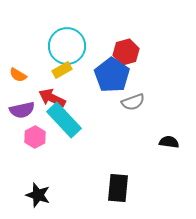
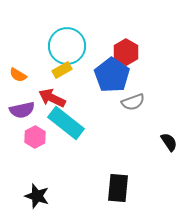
red hexagon: rotated 15 degrees counterclockwise
cyan rectangle: moved 2 px right, 3 px down; rotated 9 degrees counterclockwise
black semicircle: rotated 48 degrees clockwise
black star: moved 1 px left, 1 px down
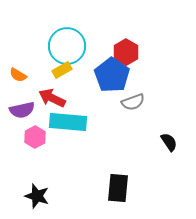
cyan rectangle: moved 2 px right, 1 px up; rotated 33 degrees counterclockwise
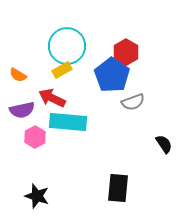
black semicircle: moved 5 px left, 2 px down
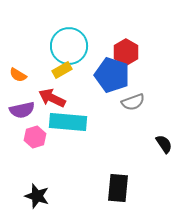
cyan circle: moved 2 px right
blue pentagon: rotated 16 degrees counterclockwise
pink hexagon: rotated 10 degrees clockwise
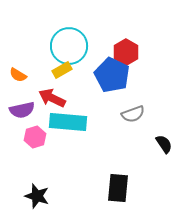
blue pentagon: rotated 8 degrees clockwise
gray semicircle: moved 12 px down
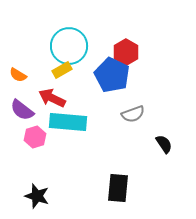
purple semicircle: rotated 50 degrees clockwise
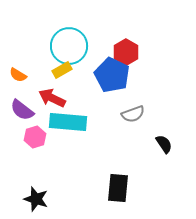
black star: moved 1 px left, 3 px down
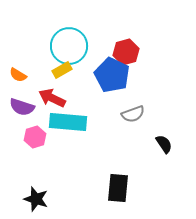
red hexagon: rotated 15 degrees clockwise
purple semicircle: moved 3 px up; rotated 20 degrees counterclockwise
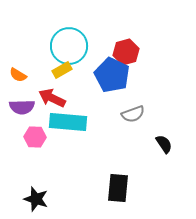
purple semicircle: rotated 20 degrees counterclockwise
pink hexagon: rotated 20 degrees clockwise
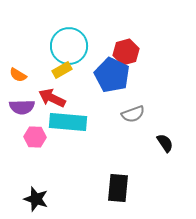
black semicircle: moved 1 px right, 1 px up
